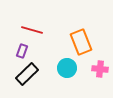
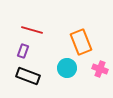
purple rectangle: moved 1 px right
pink cross: rotated 14 degrees clockwise
black rectangle: moved 1 px right, 2 px down; rotated 65 degrees clockwise
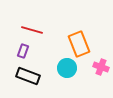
orange rectangle: moved 2 px left, 2 px down
pink cross: moved 1 px right, 2 px up
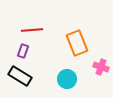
red line: rotated 20 degrees counterclockwise
orange rectangle: moved 2 px left, 1 px up
cyan circle: moved 11 px down
black rectangle: moved 8 px left; rotated 10 degrees clockwise
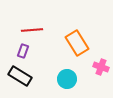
orange rectangle: rotated 10 degrees counterclockwise
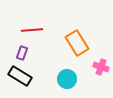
purple rectangle: moved 1 px left, 2 px down
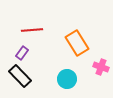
purple rectangle: rotated 16 degrees clockwise
black rectangle: rotated 15 degrees clockwise
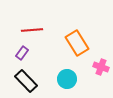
black rectangle: moved 6 px right, 5 px down
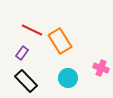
red line: rotated 30 degrees clockwise
orange rectangle: moved 17 px left, 2 px up
pink cross: moved 1 px down
cyan circle: moved 1 px right, 1 px up
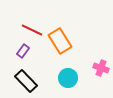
purple rectangle: moved 1 px right, 2 px up
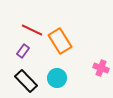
cyan circle: moved 11 px left
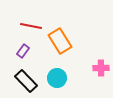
red line: moved 1 px left, 4 px up; rotated 15 degrees counterclockwise
pink cross: rotated 21 degrees counterclockwise
